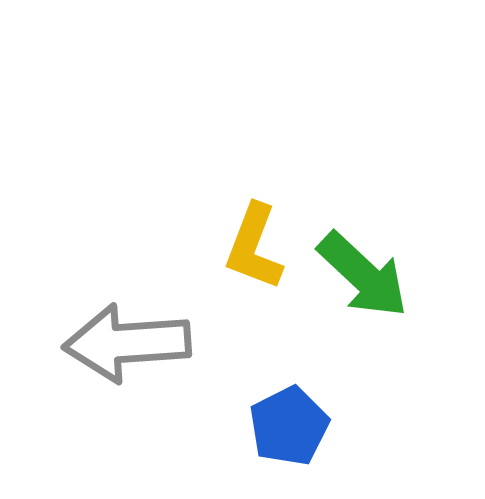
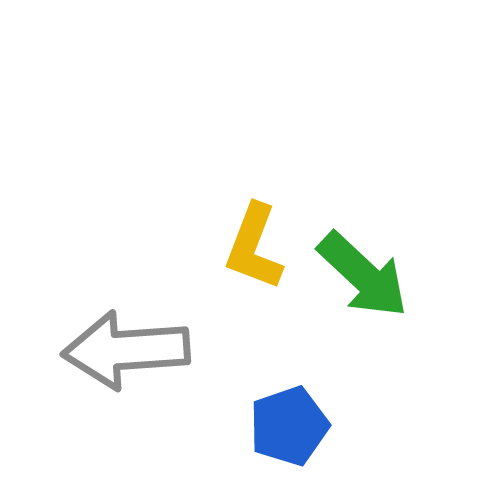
gray arrow: moved 1 px left, 7 px down
blue pentagon: rotated 8 degrees clockwise
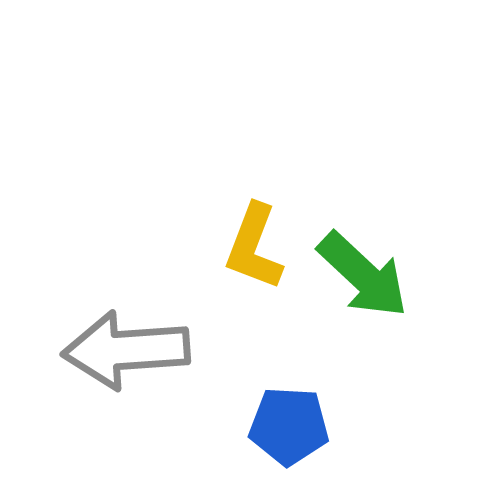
blue pentagon: rotated 22 degrees clockwise
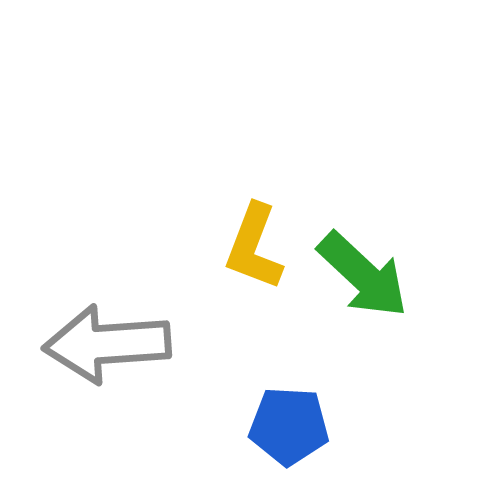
gray arrow: moved 19 px left, 6 px up
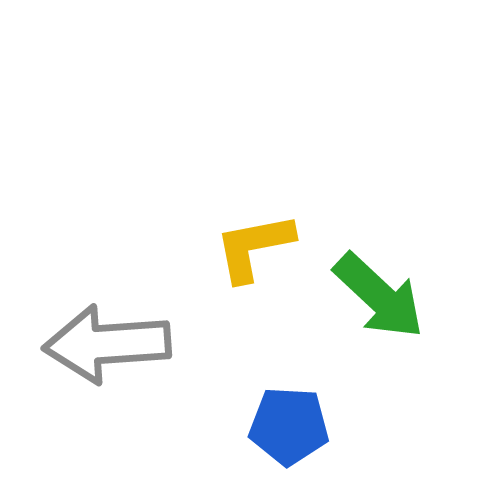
yellow L-shape: rotated 58 degrees clockwise
green arrow: moved 16 px right, 21 px down
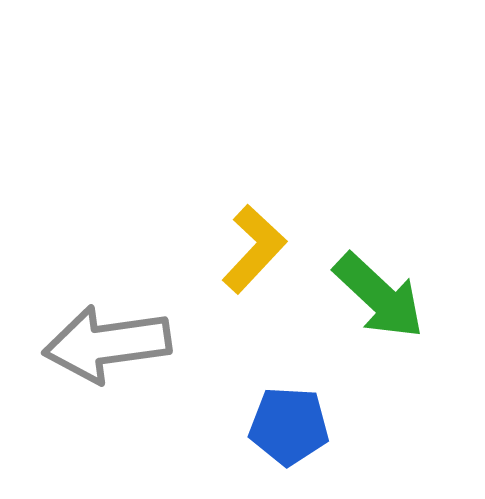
yellow L-shape: moved 2 px down; rotated 144 degrees clockwise
gray arrow: rotated 4 degrees counterclockwise
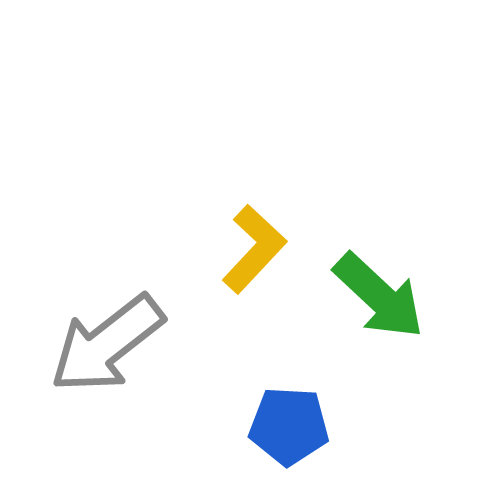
gray arrow: rotated 30 degrees counterclockwise
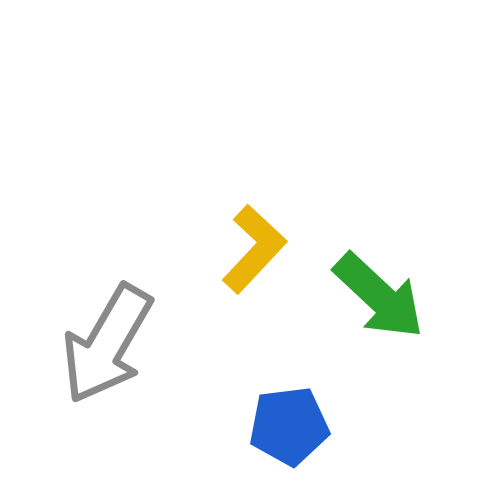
gray arrow: rotated 22 degrees counterclockwise
blue pentagon: rotated 10 degrees counterclockwise
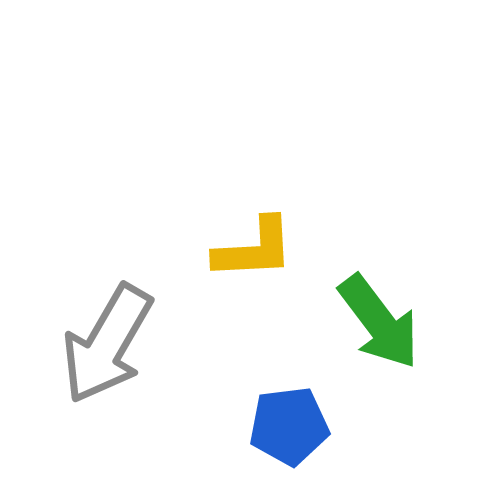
yellow L-shape: rotated 44 degrees clockwise
green arrow: moved 26 px down; rotated 10 degrees clockwise
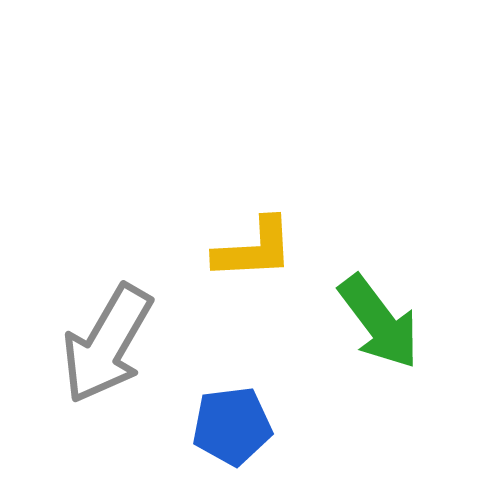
blue pentagon: moved 57 px left
